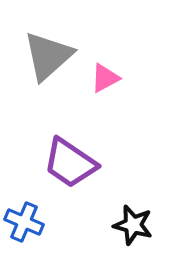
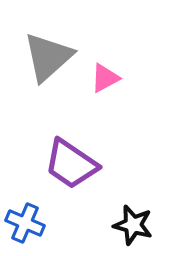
gray triangle: moved 1 px down
purple trapezoid: moved 1 px right, 1 px down
blue cross: moved 1 px right, 1 px down
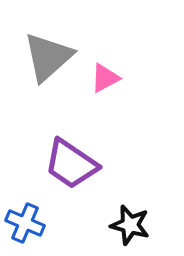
black star: moved 3 px left
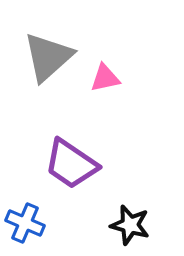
pink triangle: rotated 16 degrees clockwise
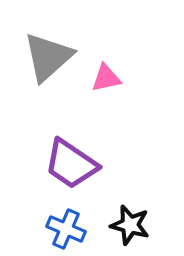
pink triangle: moved 1 px right
blue cross: moved 41 px right, 6 px down
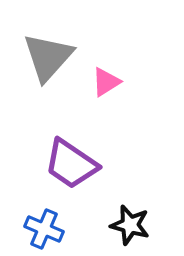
gray triangle: rotated 6 degrees counterclockwise
pink triangle: moved 4 px down; rotated 20 degrees counterclockwise
blue cross: moved 22 px left
